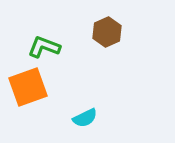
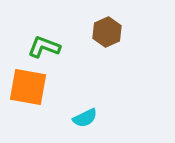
orange square: rotated 30 degrees clockwise
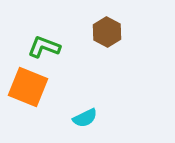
brown hexagon: rotated 8 degrees counterclockwise
orange square: rotated 12 degrees clockwise
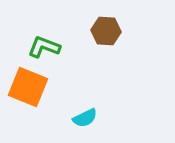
brown hexagon: moved 1 px left, 1 px up; rotated 24 degrees counterclockwise
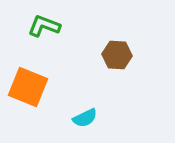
brown hexagon: moved 11 px right, 24 px down
green L-shape: moved 21 px up
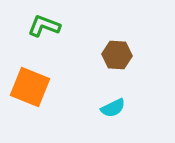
orange square: moved 2 px right
cyan semicircle: moved 28 px right, 10 px up
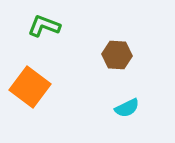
orange square: rotated 15 degrees clockwise
cyan semicircle: moved 14 px right
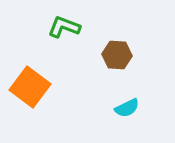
green L-shape: moved 20 px right, 1 px down
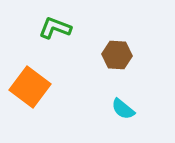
green L-shape: moved 9 px left, 1 px down
cyan semicircle: moved 4 px left, 1 px down; rotated 65 degrees clockwise
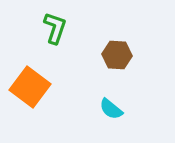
green L-shape: rotated 88 degrees clockwise
cyan semicircle: moved 12 px left
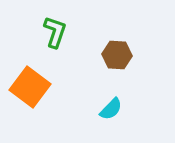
green L-shape: moved 4 px down
cyan semicircle: rotated 85 degrees counterclockwise
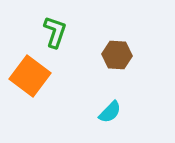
orange square: moved 11 px up
cyan semicircle: moved 1 px left, 3 px down
